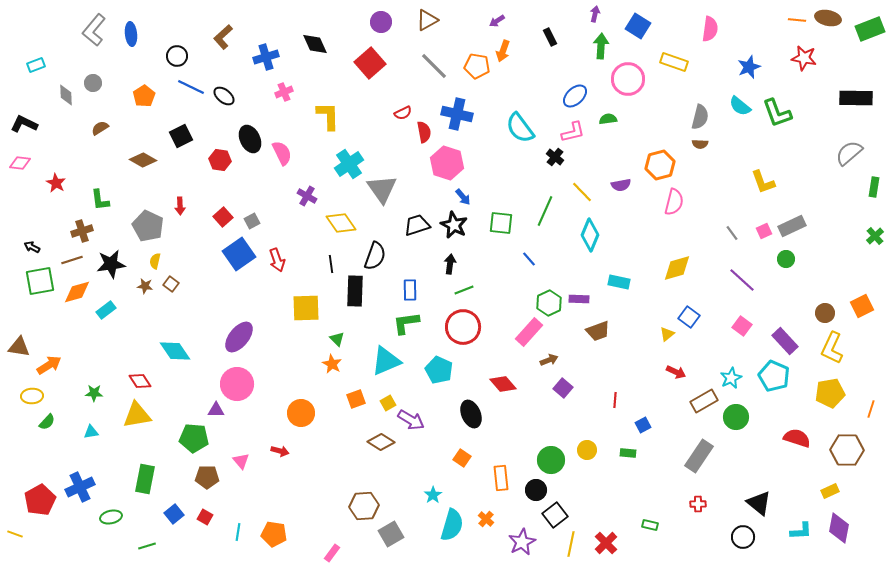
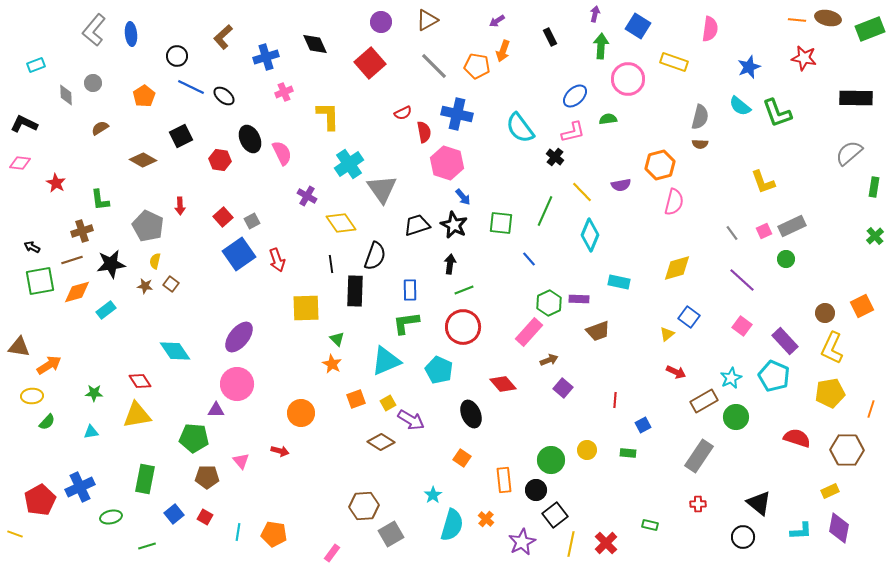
orange rectangle at (501, 478): moved 3 px right, 2 px down
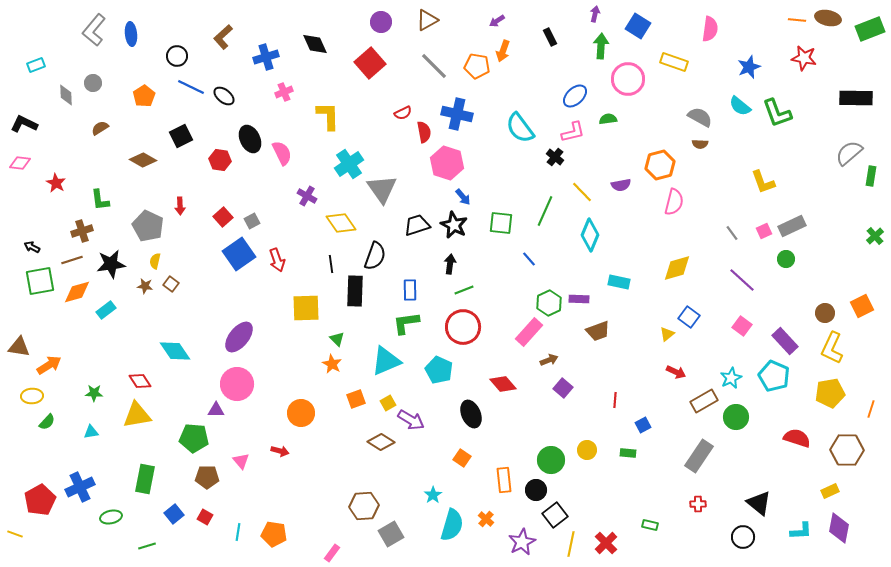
gray semicircle at (700, 117): rotated 75 degrees counterclockwise
green rectangle at (874, 187): moved 3 px left, 11 px up
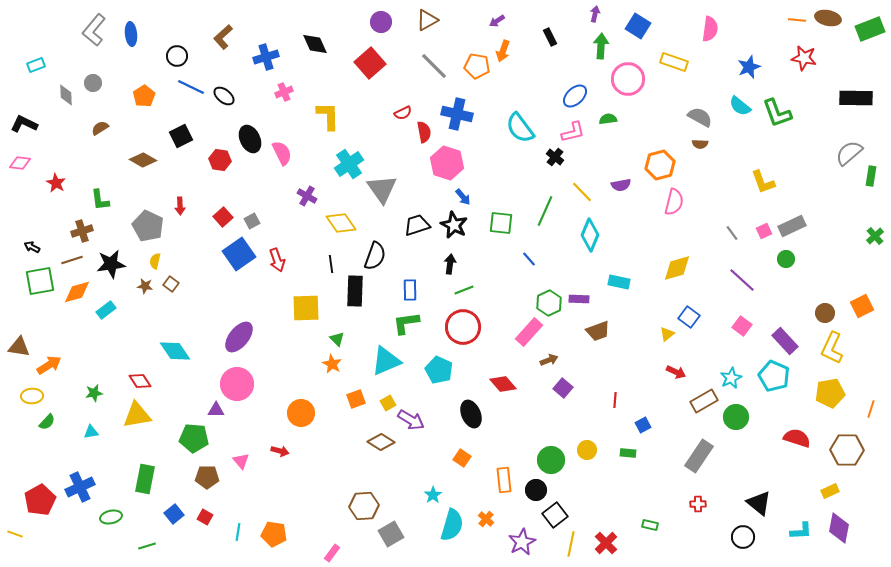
green star at (94, 393): rotated 12 degrees counterclockwise
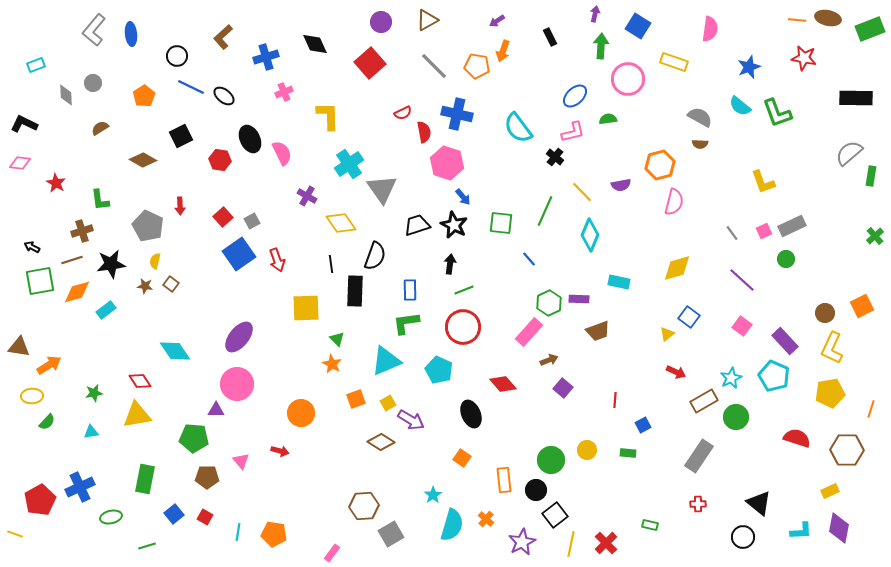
cyan semicircle at (520, 128): moved 2 px left
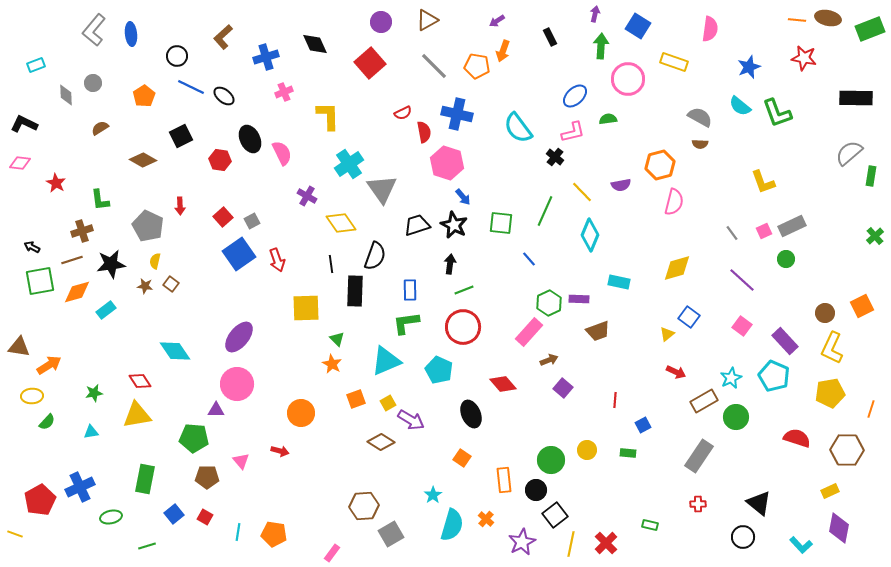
cyan L-shape at (801, 531): moved 14 px down; rotated 50 degrees clockwise
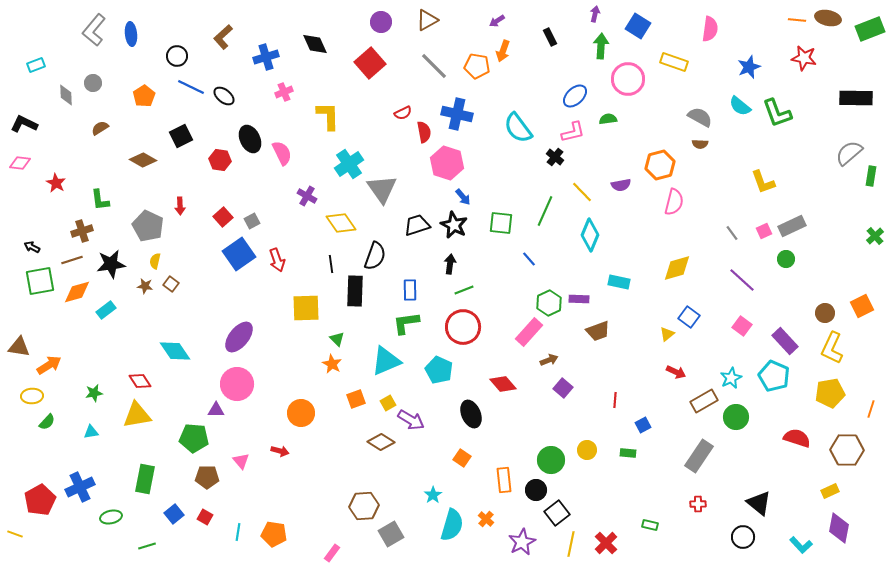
black square at (555, 515): moved 2 px right, 2 px up
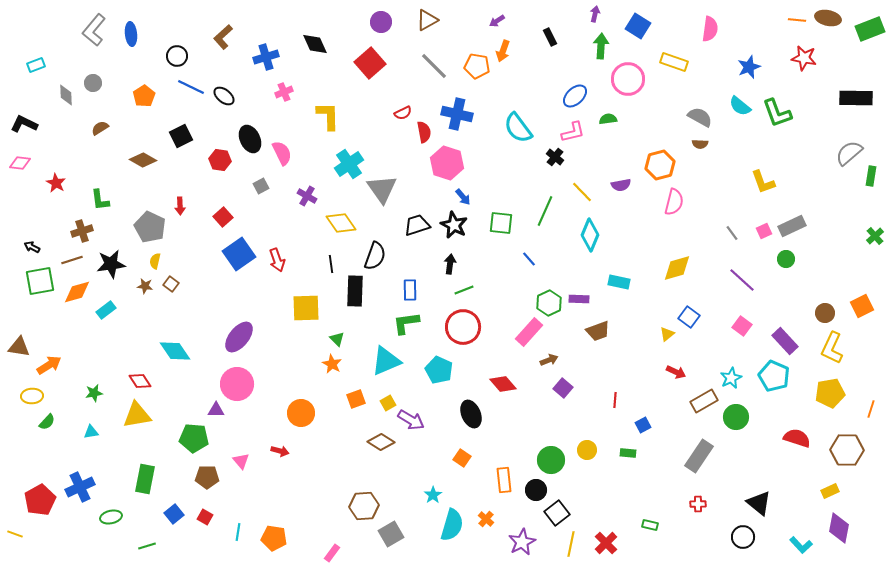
gray square at (252, 221): moved 9 px right, 35 px up
gray pentagon at (148, 226): moved 2 px right, 1 px down
orange pentagon at (274, 534): moved 4 px down
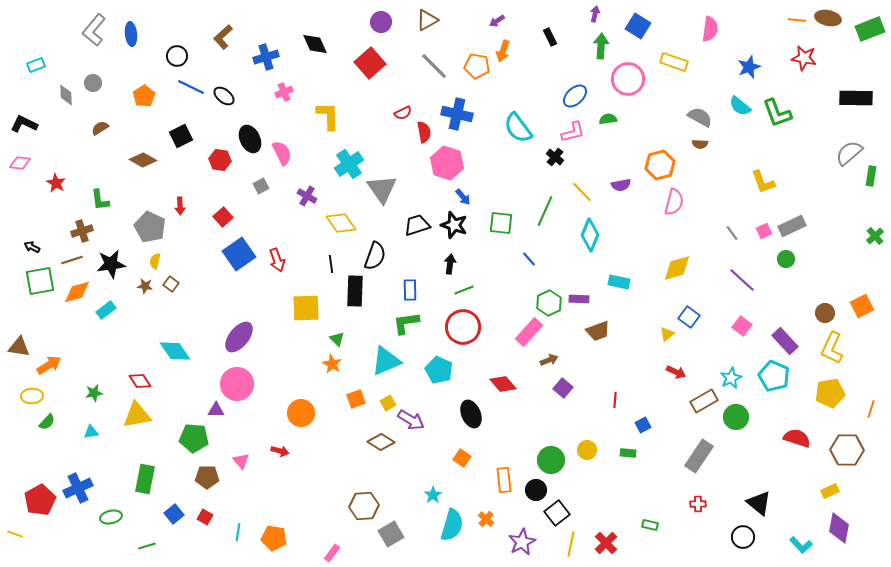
black star at (454, 225): rotated 8 degrees counterclockwise
blue cross at (80, 487): moved 2 px left, 1 px down
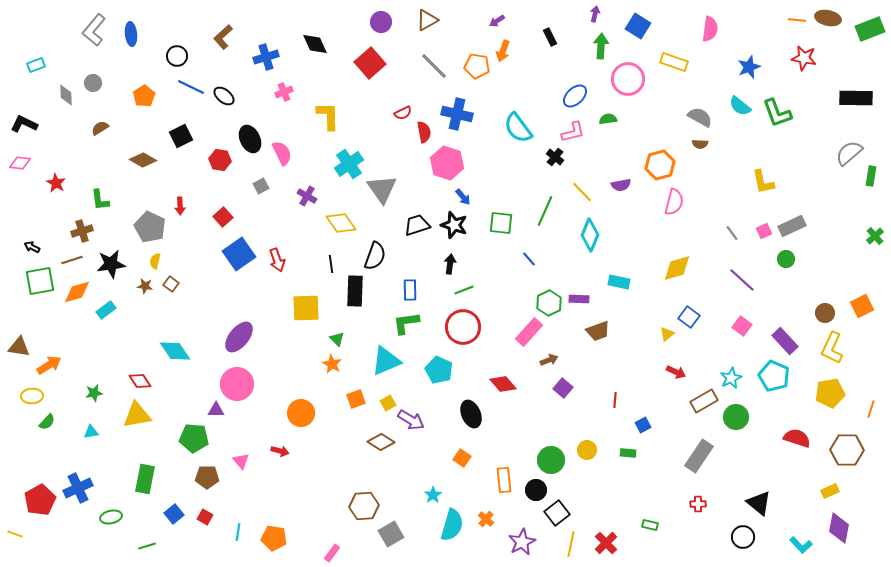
yellow L-shape at (763, 182): rotated 8 degrees clockwise
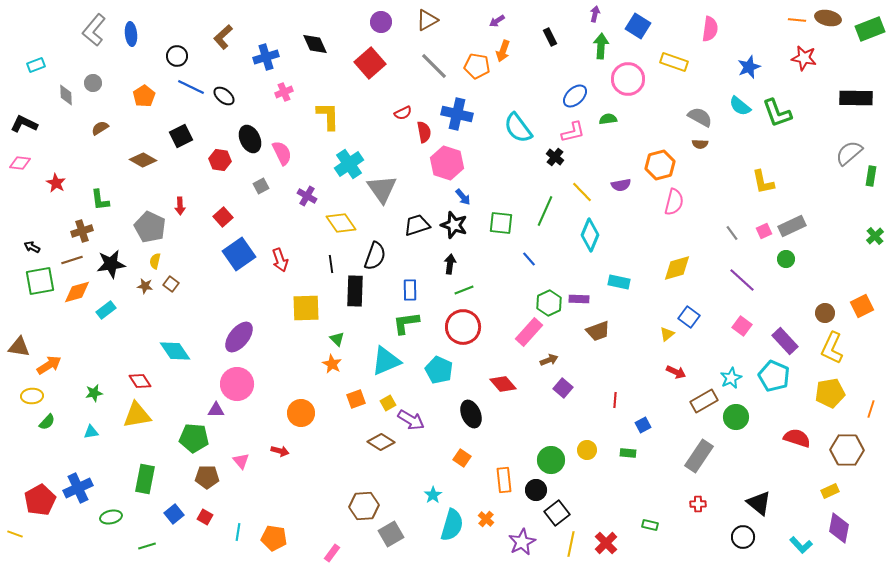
red arrow at (277, 260): moved 3 px right
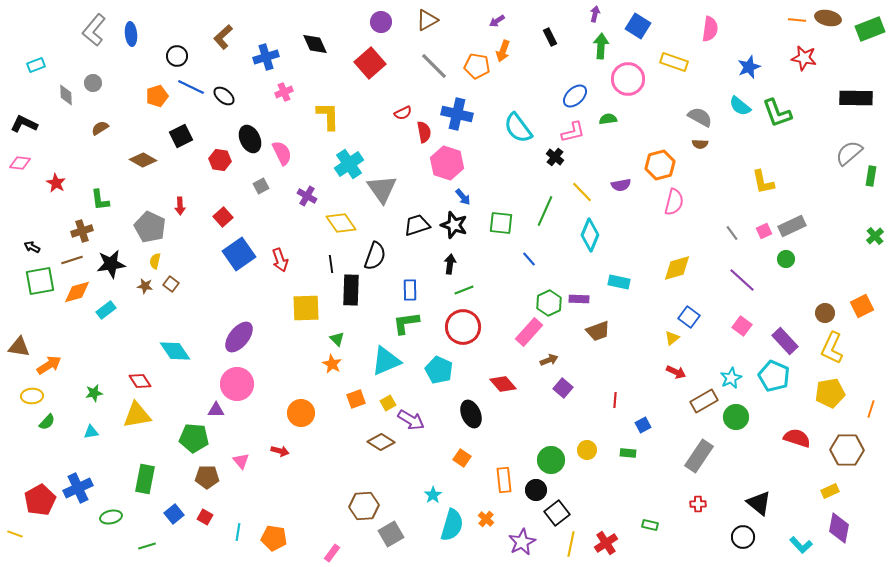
orange pentagon at (144, 96): moved 13 px right; rotated 15 degrees clockwise
black rectangle at (355, 291): moved 4 px left, 1 px up
yellow triangle at (667, 334): moved 5 px right, 4 px down
red cross at (606, 543): rotated 10 degrees clockwise
